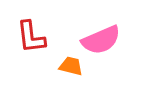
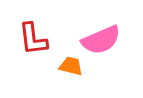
red L-shape: moved 2 px right, 2 px down
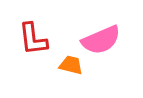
orange trapezoid: moved 1 px up
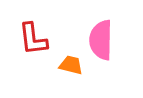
pink semicircle: rotated 114 degrees clockwise
